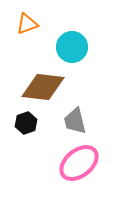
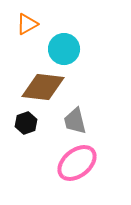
orange triangle: rotated 10 degrees counterclockwise
cyan circle: moved 8 px left, 2 px down
pink ellipse: moved 2 px left
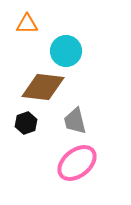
orange triangle: rotated 30 degrees clockwise
cyan circle: moved 2 px right, 2 px down
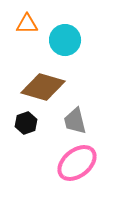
cyan circle: moved 1 px left, 11 px up
brown diamond: rotated 9 degrees clockwise
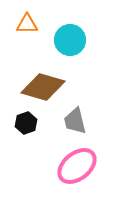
cyan circle: moved 5 px right
pink ellipse: moved 3 px down
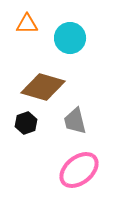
cyan circle: moved 2 px up
pink ellipse: moved 2 px right, 4 px down
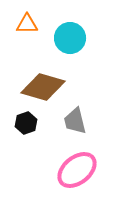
pink ellipse: moved 2 px left
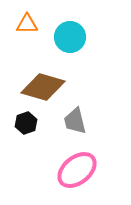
cyan circle: moved 1 px up
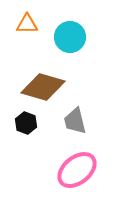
black hexagon: rotated 20 degrees counterclockwise
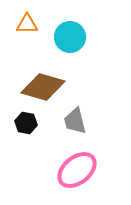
black hexagon: rotated 10 degrees counterclockwise
